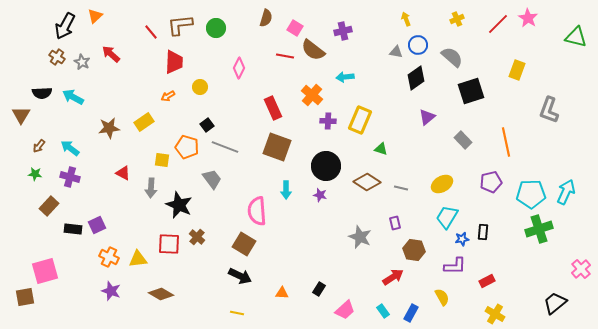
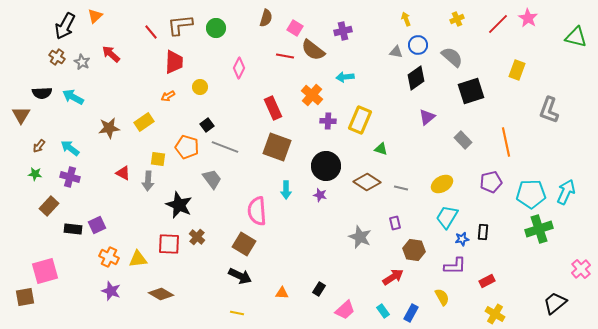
yellow square at (162, 160): moved 4 px left, 1 px up
gray arrow at (151, 188): moved 3 px left, 7 px up
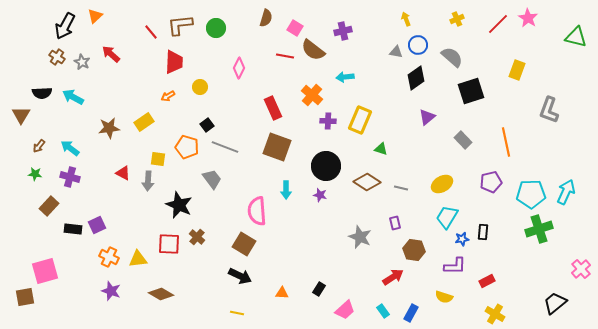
yellow semicircle at (442, 297): moved 2 px right; rotated 138 degrees clockwise
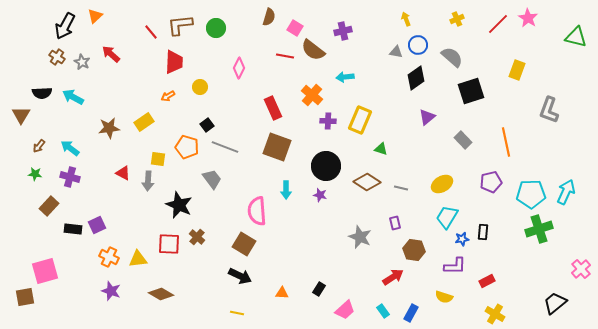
brown semicircle at (266, 18): moved 3 px right, 1 px up
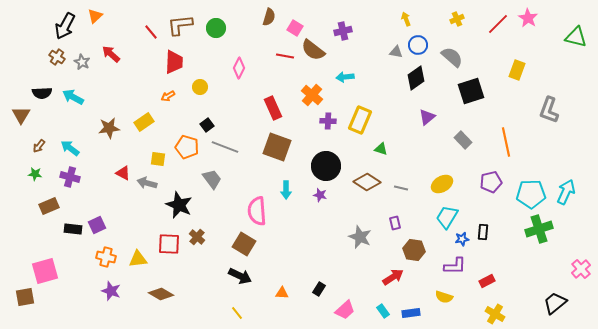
gray arrow at (148, 181): moved 1 px left, 2 px down; rotated 102 degrees clockwise
brown rectangle at (49, 206): rotated 24 degrees clockwise
orange cross at (109, 257): moved 3 px left; rotated 12 degrees counterclockwise
yellow line at (237, 313): rotated 40 degrees clockwise
blue rectangle at (411, 313): rotated 54 degrees clockwise
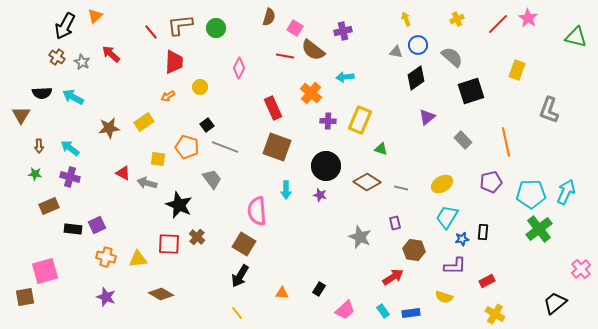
orange cross at (312, 95): moved 1 px left, 2 px up
brown arrow at (39, 146): rotated 40 degrees counterclockwise
green cross at (539, 229): rotated 20 degrees counterclockwise
black arrow at (240, 276): rotated 95 degrees clockwise
purple star at (111, 291): moved 5 px left, 6 px down
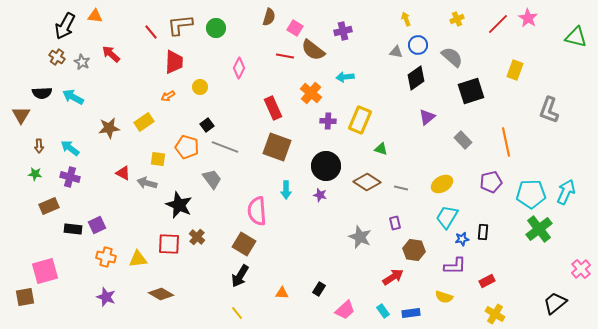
orange triangle at (95, 16): rotated 49 degrees clockwise
yellow rectangle at (517, 70): moved 2 px left
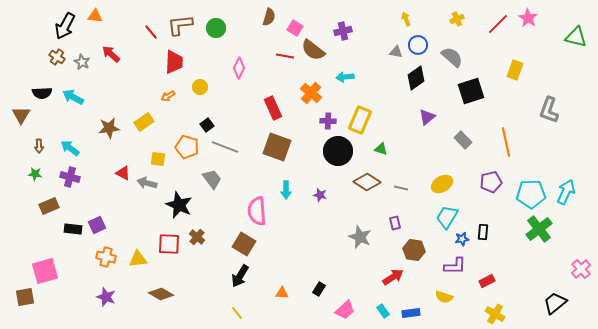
black circle at (326, 166): moved 12 px right, 15 px up
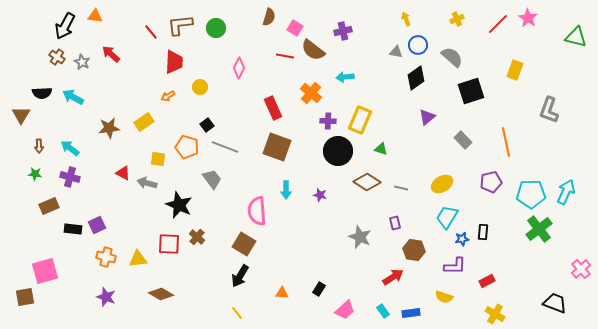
black trapezoid at (555, 303): rotated 60 degrees clockwise
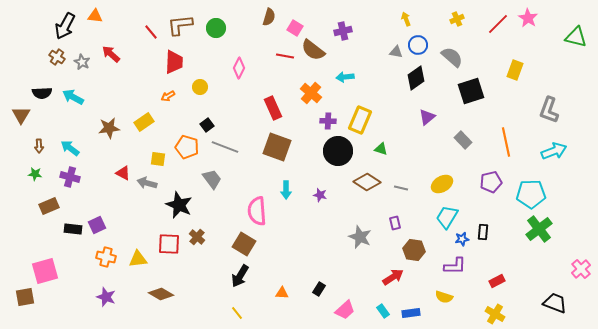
cyan arrow at (566, 192): moved 12 px left, 41 px up; rotated 45 degrees clockwise
red rectangle at (487, 281): moved 10 px right
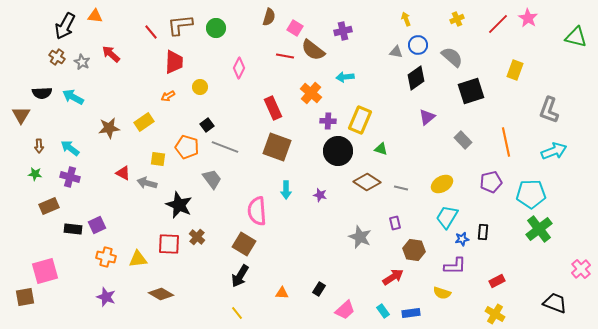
yellow semicircle at (444, 297): moved 2 px left, 4 px up
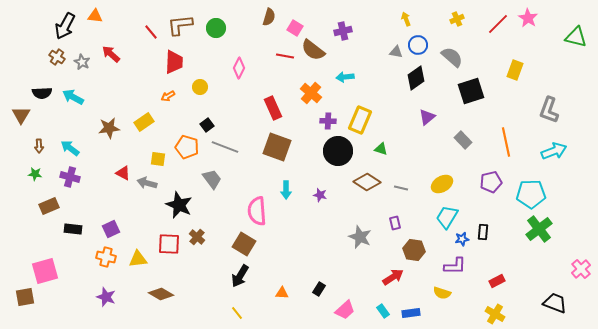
purple square at (97, 225): moved 14 px right, 4 px down
